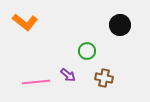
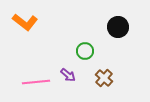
black circle: moved 2 px left, 2 px down
green circle: moved 2 px left
brown cross: rotated 30 degrees clockwise
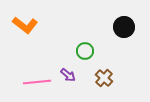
orange L-shape: moved 3 px down
black circle: moved 6 px right
pink line: moved 1 px right
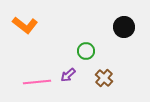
green circle: moved 1 px right
purple arrow: rotated 98 degrees clockwise
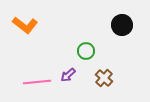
black circle: moved 2 px left, 2 px up
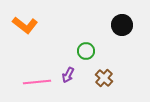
purple arrow: rotated 21 degrees counterclockwise
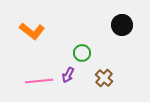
orange L-shape: moved 7 px right, 6 px down
green circle: moved 4 px left, 2 px down
pink line: moved 2 px right, 1 px up
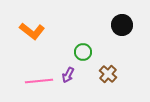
green circle: moved 1 px right, 1 px up
brown cross: moved 4 px right, 4 px up
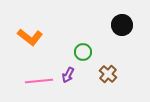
orange L-shape: moved 2 px left, 6 px down
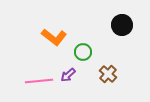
orange L-shape: moved 24 px right
purple arrow: rotated 21 degrees clockwise
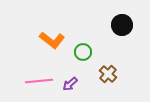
orange L-shape: moved 2 px left, 3 px down
purple arrow: moved 2 px right, 9 px down
